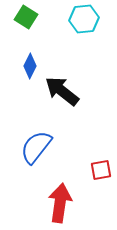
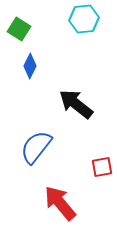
green square: moved 7 px left, 12 px down
black arrow: moved 14 px right, 13 px down
red square: moved 1 px right, 3 px up
red arrow: rotated 48 degrees counterclockwise
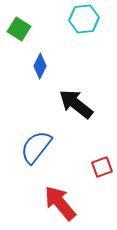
blue diamond: moved 10 px right
red square: rotated 10 degrees counterclockwise
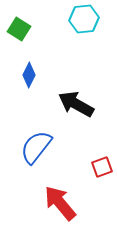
blue diamond: moved 11 px left, 9 px down
black arrow: rotated 9 degrees counterclockwise
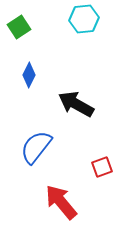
green square: moved 2 px up; rotated 25 degrees clockwise
red arrow: moved 1 px right, 1 px up
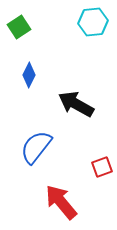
cyan hexagon: moved 9 px right, 3 px down
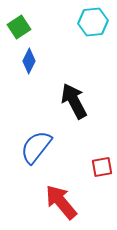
blue diamond: moved 14 px up
black arrow: moved 2 px left, 3 px up; rotated 33 degrees clockwise
red square: rotated 10 degrees clockwise
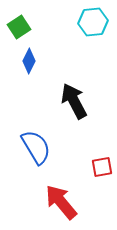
blue semicircle: rotated 111 degrees clockwise
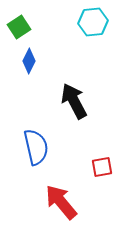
blue semicircle: rotated 18 degrees clockwise
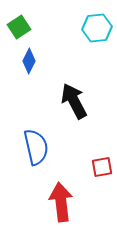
cyan hexagon: moved 4 px right, 6 px down
red arrow: rotated 33 degrees clockwise
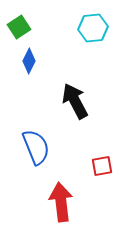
cyan hexagon: moved 4 px left
black arrow: moved 1 px right
blue semicircle: rotated 9 degrees counterclockwise
red square: moved 1 px up
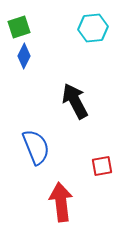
green square: rotated 15 degrees clockwise
blue diamond: moved 5 px left, 5 px up
